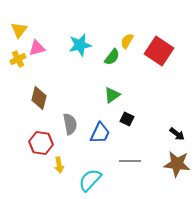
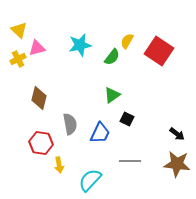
yellow triangle: rotated 24 degrees counterclockwise
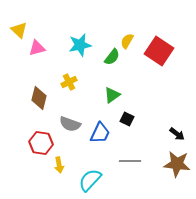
yellow cross: moved 51 px right, 23 px down
gray semicircle: rotated 120 degrees clockwise
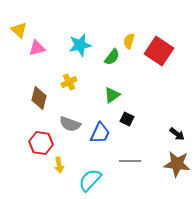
yellow semicircle: moved 2 px right; rotated 14 degrees counterclockwise
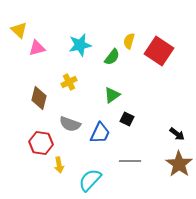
brown star: moved 2 px right; rotated 28 degrees clockwise
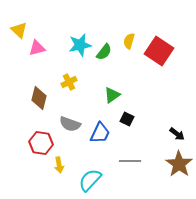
green semicircle: moved 8 px left, 5 px up
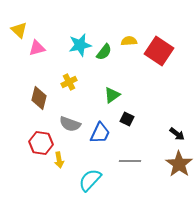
yellow semicircle: rotated 70 degrees clockwise
yellow arrow: moved 5 px up
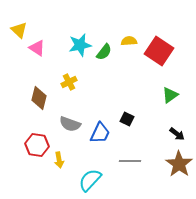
pink triangle: rotated 48 degrees clockwise
green triangle: moved 58 px right
red hexagon: moved 4 px left, 2 px down
